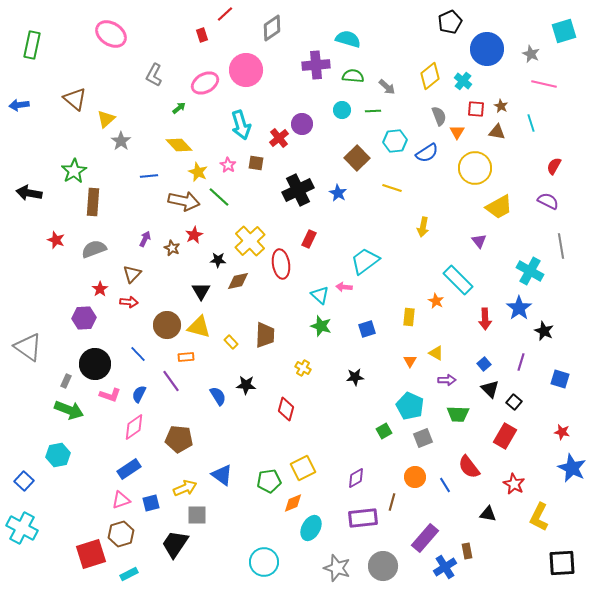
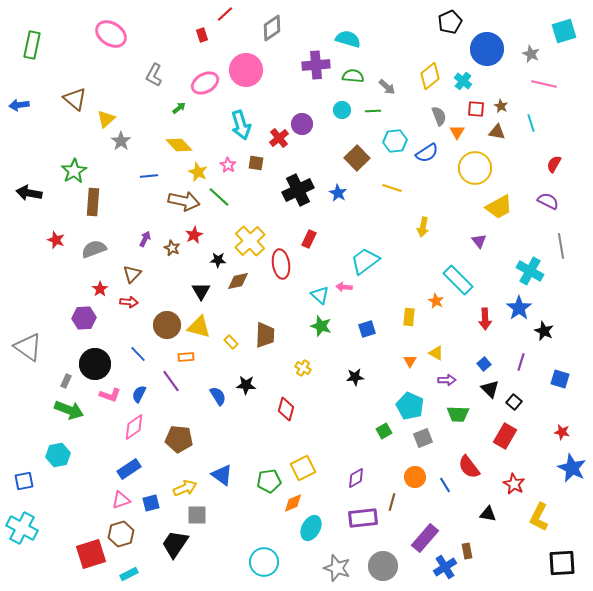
red semicircle at (554, 166): moved 2 px up
blue square at (24, 481): rotated 36 degrees clockwise
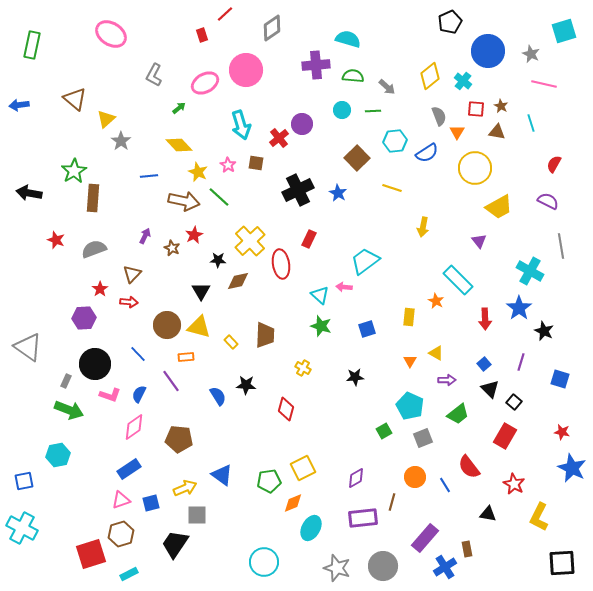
blue circle at (487, 49): moved 1 px right, 2 px down
brown rectangle at (93, 202): moved 4 px up
purple arrow at (145, 239): moved 3 px up
green trapezoid at (458, 414): rotated 40 degrees counterclockwise
brown rectangle at (467, 551): moved 2 px up
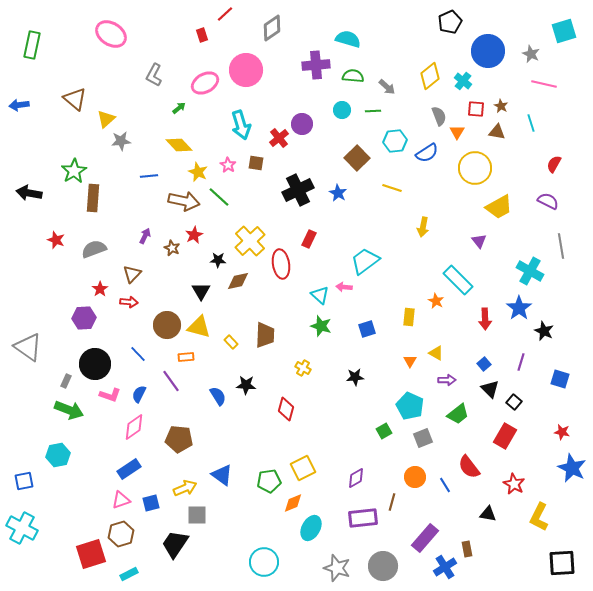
gray star at (121, 141): rotated 30 degrees clockwise
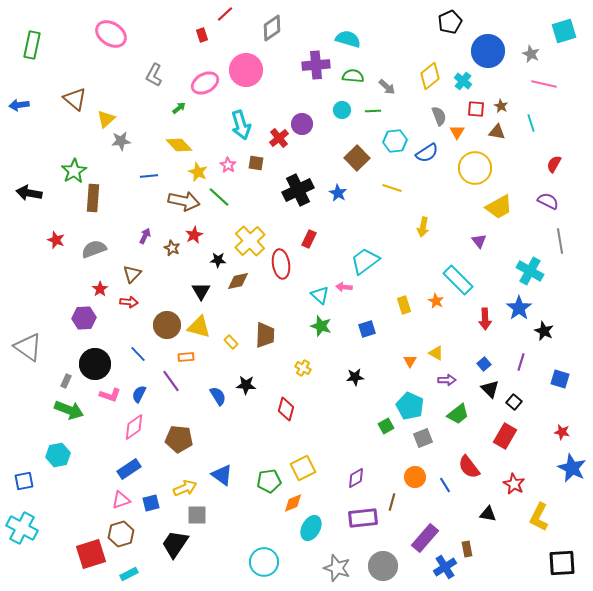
gray line at (561, 246): moved 1 px left, 5 px up
yellow rectangle at (409, 317): moved 5 px left, 12 px up; rotated 24 degrees counterclockwise
green square at (384, 431): moved 2 px right, 5 px up
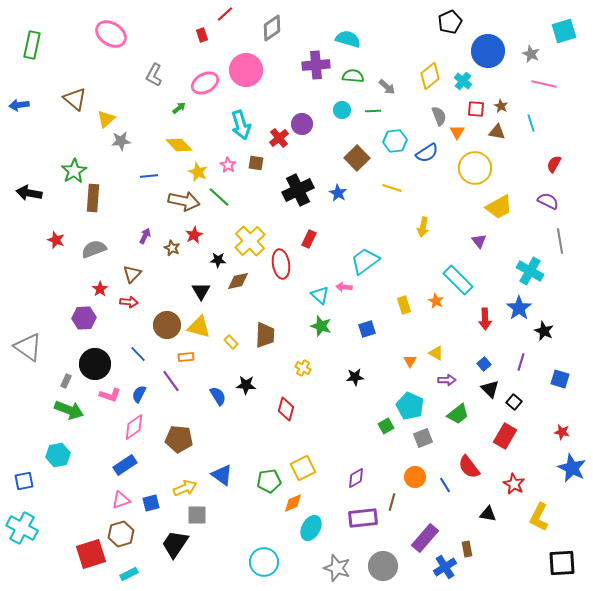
blue rectangle at (129, 469): moved 4 px left, 4 px up
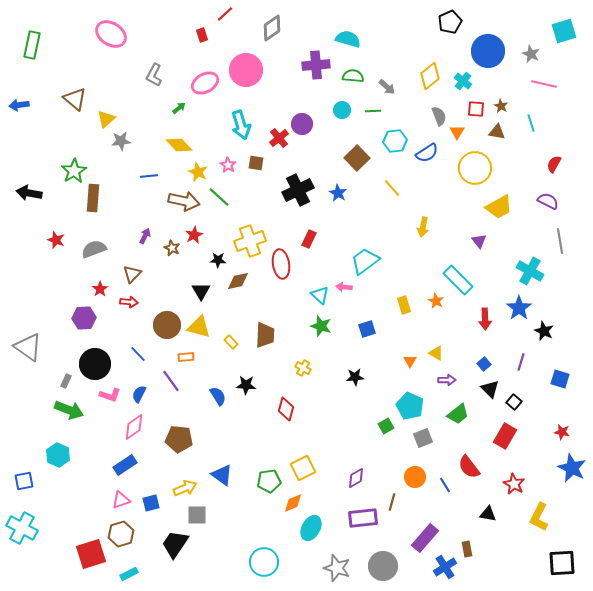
yellow line at (392, 188): rotated 30 degrees clockwise
yellow cross at (250, 241): rotated 24 degrees clockwise
cyan hexagon at (58, 455): rotated 25 degrees counterclockwise
